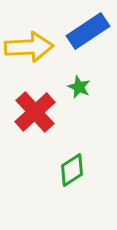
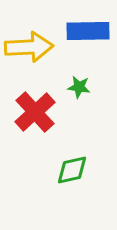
blue rectangle: rotated 33 degrees clockwise
green star: rotated 15 degrees counterclockwise
green diamond: rotated 20 degrees clockwise
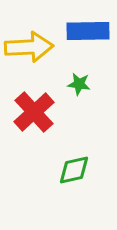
green star: moved 3 px up
red cross: moved 1 px left
green diamond: moved 2 px right
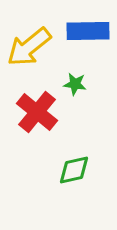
yellow arrow: rotated 144 degrees clockwise
green star: moved 4 px left
red cross: moved 3 px right; rotated 9 degrees counterclockwise
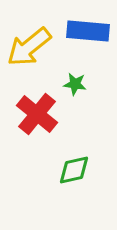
blue rectangle: rotated 6 degrees clockwise
red cross: moved 2 px down
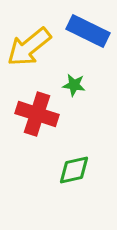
blue rectangle: rotated 21 degrees clockwise
green star: moved 1 px left, 1 px down
red cross: rotated 21 degrees counterclockwise
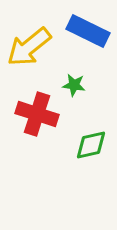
green diamond: moved 17 px right, 25 px up
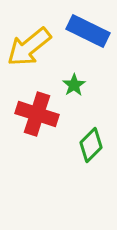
green star: rotated 30 degrees clockwise
green diamond: rotated 32 degrees counterclockwise
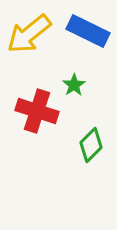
yellow arrow: moved 13 px up
red cross: moved 3 px up
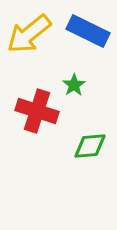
green diamond: moved 1 px left, 1 px down; rotated 40 degrees clockwise
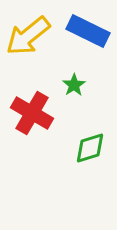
yellow arrow: moved 1 px left, 2 px down
red cross: moved 5 px left, 2 px down; rotated 12 degrees clockwise
green diamond: moved 2 px down; rotated 12 degrees counterclockwise
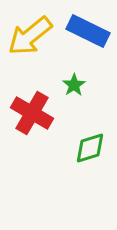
yellow arrow: moved 2 px right
